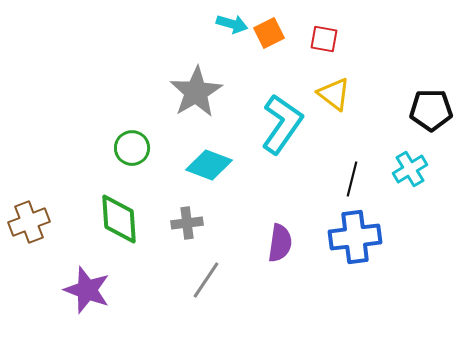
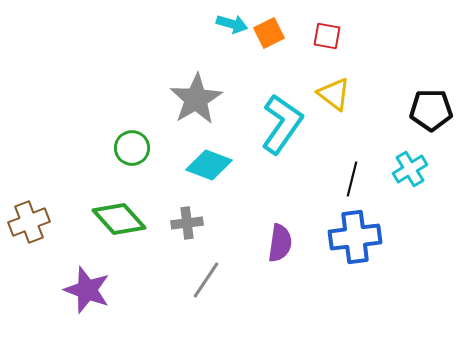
red square: moved 3 px right, 3 px up
gray star: moved 7 px down
green diamond: rotated 38 degrees counterclockwise
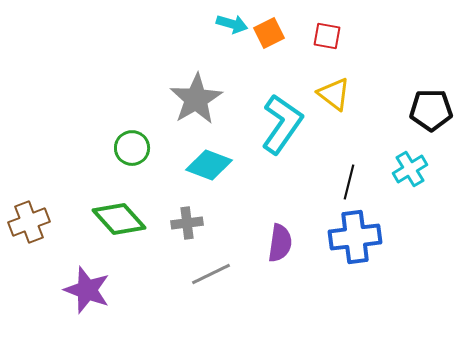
black line: moved 3 px left, 3 px down
gray line: moved 5 px right, 6 px up; rotated 30 degrees clockwise
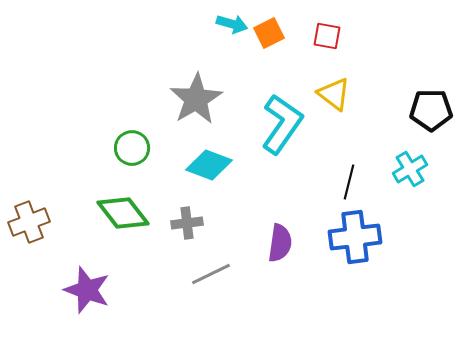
green diamond: moved 4 px right, 6 px up; rotated 4 degrees clockwise
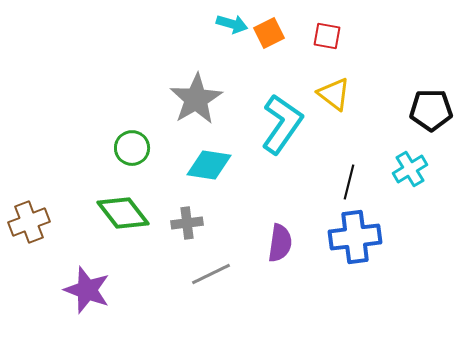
cyan diamond: rotated 12 degrees counterclockwise
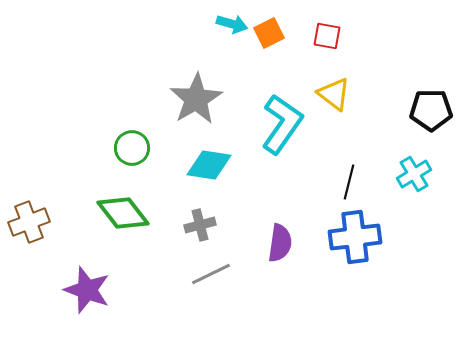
cyan cross: moved 4 px right, 5 px down
gray cross: moved 13 px right, 2 px down; rotated 8 degrees counterclockwise
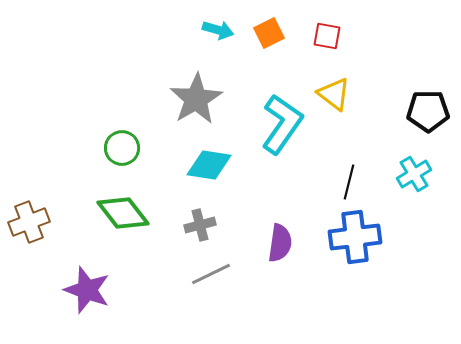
cyan arrow: moved 14 px left, 6 px down
black pentagon: moved 3 px left, 1 px down
green circle: moved 10 px left
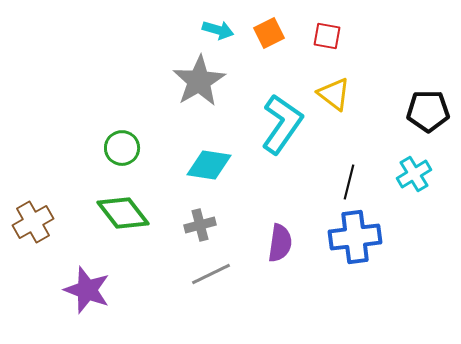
gray star: moved 3 px right, 18 px up
brown cross: moved 4 px right; rotated 9 degrees counterclockwise
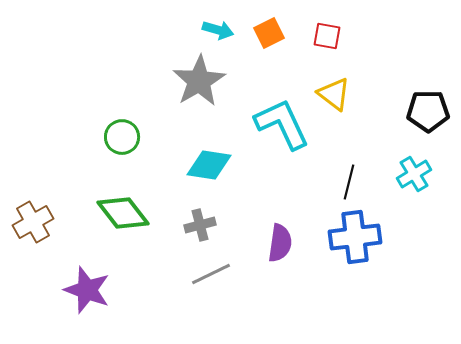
cyan L-shape: rotated 60 degrees counterclockwise
green circle: moved 11 px up
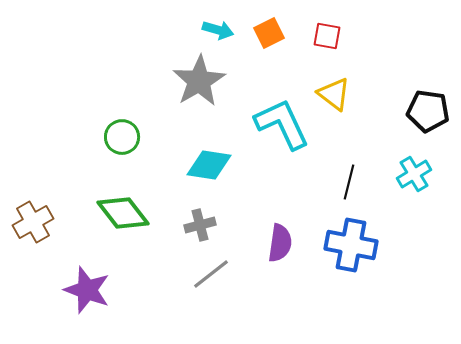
black pentagon: rotated 9 degrees clockwise
blue cross: moved 4 px left, 8 px down; rotated 18 degrees clockwise
gray line: rotated 12 degrees counterclockwise
